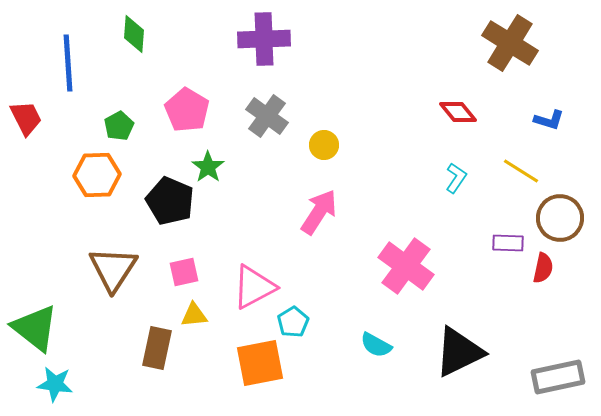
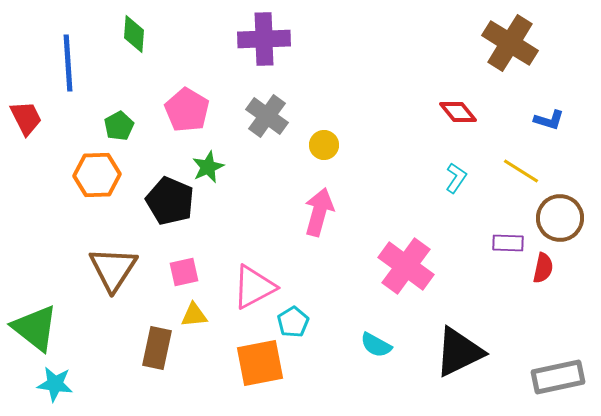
green star: rotated 12 degrees clockwise
pink arrow: rotated 18 degrees counterclockwise
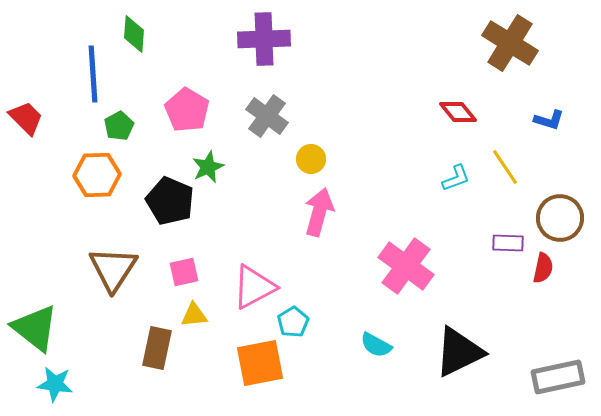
blue line: moved 25 px right, 11 px down
red trapezoid: rotated 18 degrees counterclockwise
yellow circle: moved 13 px left, 14 px down
yellow line: moved 16 px left, 4 px up; rotated 24 degrees clockwise
cyan L-shape: rotated 36 degrees clockwise
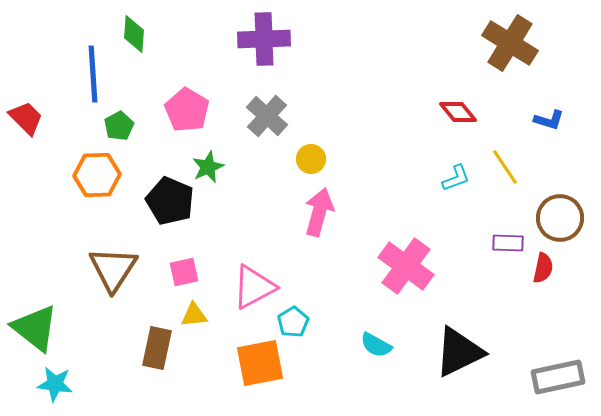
gray cross: rotated 6 degrees clockwise
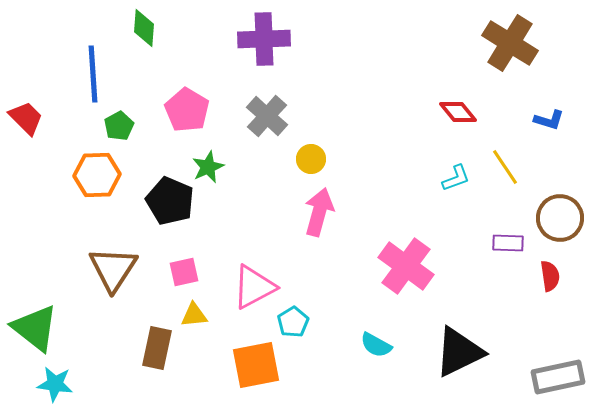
green diamond: moved 10 px right, 6 px up
red semicircle: moved 7 px right, 8 px down; rotated 20 degrees counterclockwise
orange square: moved 4 px left, 2 px down
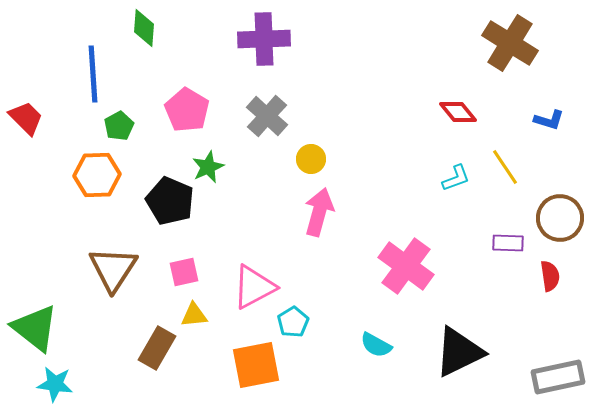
brown rectangle: rotated 18 degrees clockwise
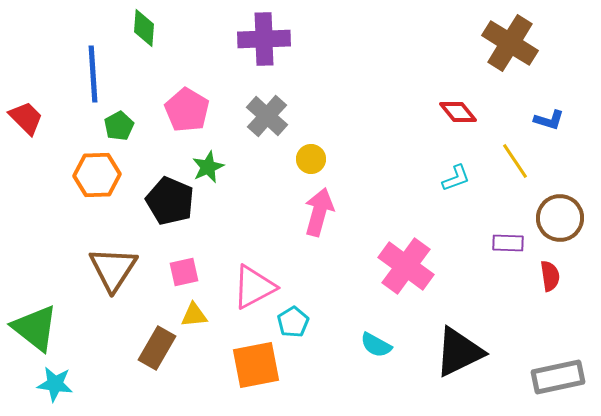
yellow line: moved 10 px right, 6 px up
